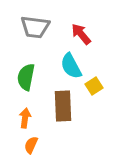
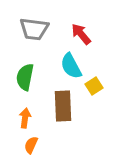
gray trapezoid: moved 1 px left, 2 px down
green semicircle: moved 1 px left
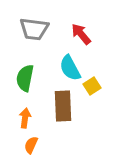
cyan semicircle: moved 1 px left, 2 px down
green semicircle: moved 1 px down
yellow square: moved 2 px left
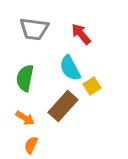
brown rectangle: rotated 44 degrees clockwise
orange arrow: rotated 114 degrees clockwise
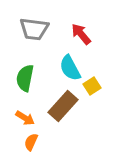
orange semicircle: moved 3 px up
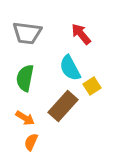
gray trapezoid: moved 7 px left, 4 px down
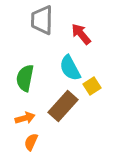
gray trapezoid: moved 15 px right, 13 px up; rotated 84 degrees clockwise
orange arrow: rotated 48 degrees counterclockwise
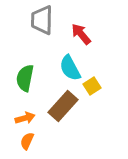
orange semicircle: moved 4 px left, 1 px up
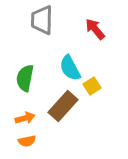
red arrow: moved 14 px right, 5 px up
orange semicircle: rotated 126 degrees counterclockwise
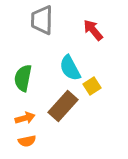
red arrow: moved 2 px left, 1 px down
green semicircle: moved 2 px left
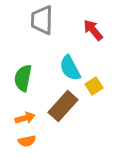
yellow square: moved 2 px right
